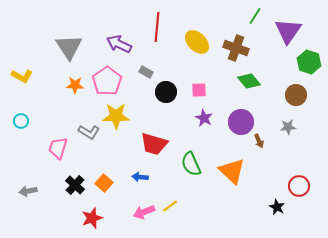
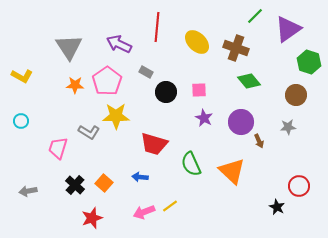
green line: rotated 12 degrees clockwise
purple triangle: moved 2 px up; rotated 20 degrees clockwise
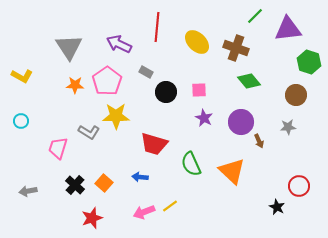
purple triangle: rotated 28 degrees clockwise
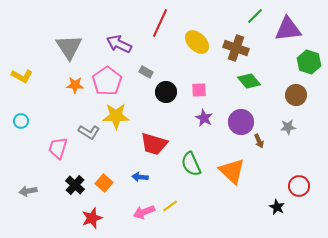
red line: moved 3 px right, 4 px up; rotated 20 degrees clockwise
